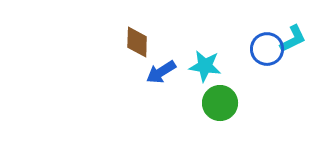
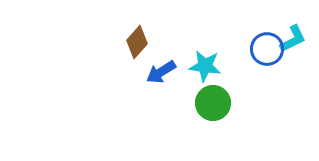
brown diamond: rotated 40 degrees clockwise
green circle: moved 7 px left
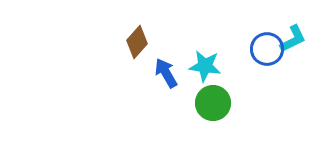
blue arrow: moved 5 px right, 1 px down; rotated 92 degrees clockwise
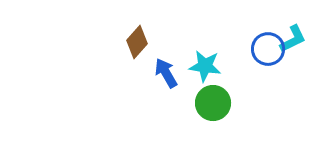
blue circle: moved 1 px right
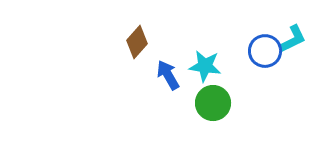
blue circle: moved 3 px left, 2 px down
blue arrow: moved 2 px right, 2 px down
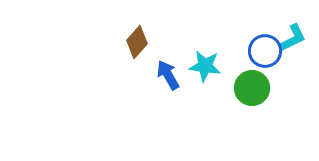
cyan L-shape: moved 1 px up
green circle: moved 39 px right, 15 px up
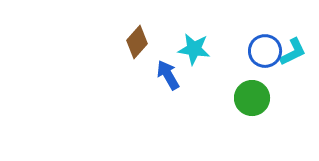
cyan L-shape: moved 14 px down
cyan star: moved 11 px left, 17 px up
green circle: moved 10 px down
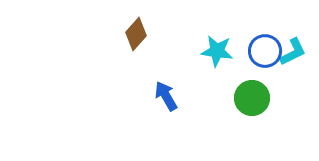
brown diamond: moved 1 px left, 8 px up
cyan star: moved 23 px right, 2 px down
blue arrow: moved 2 px left, 21 px down
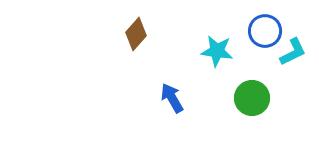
blue circle: moved 20 px up
blue arrow: moved 6 px right, 2 px down
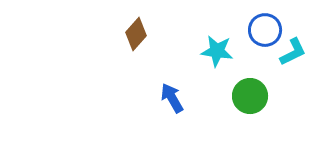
blue circle: moved 1 px up
green circle: moved 2 px left, 2 px up
